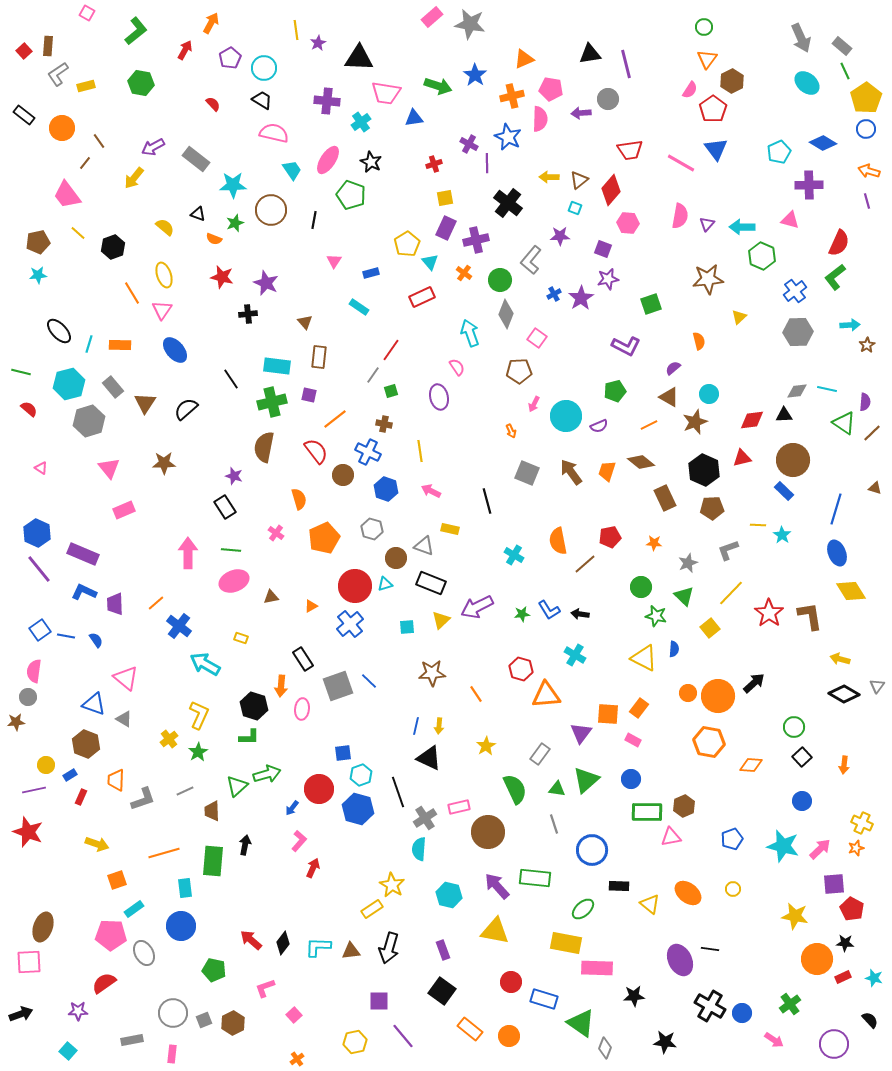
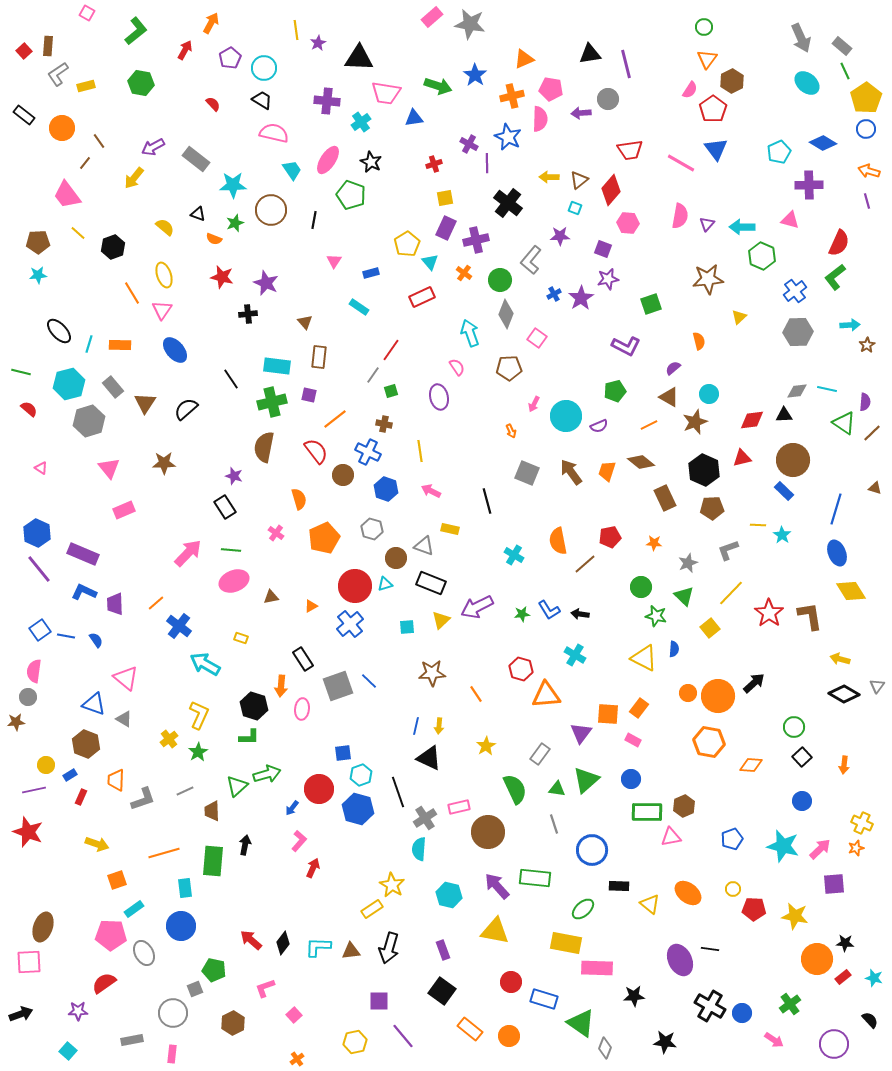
brown pentagon at (38, 242): rotated 10 degrees clockwise
brown pentagon at (519, 371): moved 10 px left, 3 px up
pink arrow at (188, 553): rotated 44 degrees clockwise
red pentagon at (852, 909): moved 98 px left; rotated 25 degrees counterclockwise
red rectangle at (843, 977): rotated 14 degrees counterclockwise
gray square at (204, 1020): moved 9 px left, 31 px up
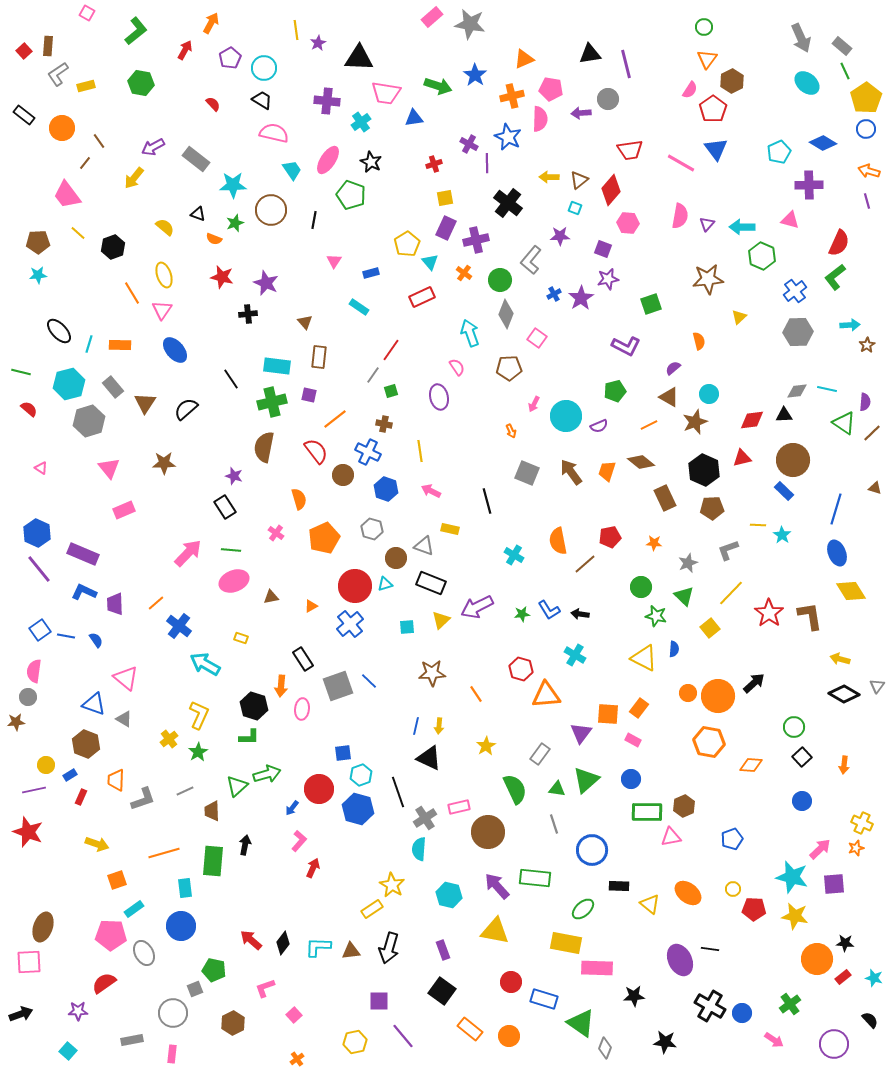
cyan star at (783, 846): moved 9 px right, 31 px down
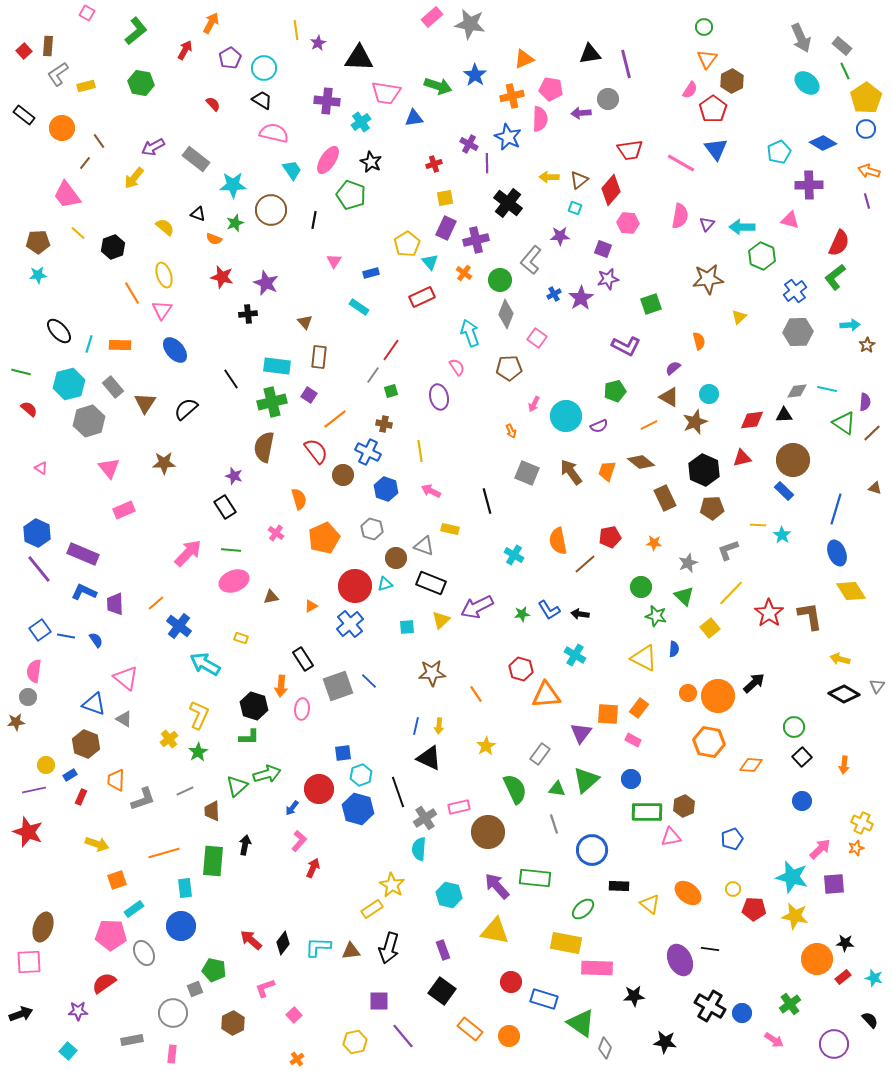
purple square at (309, 395): rotated 21 degrees clockwise
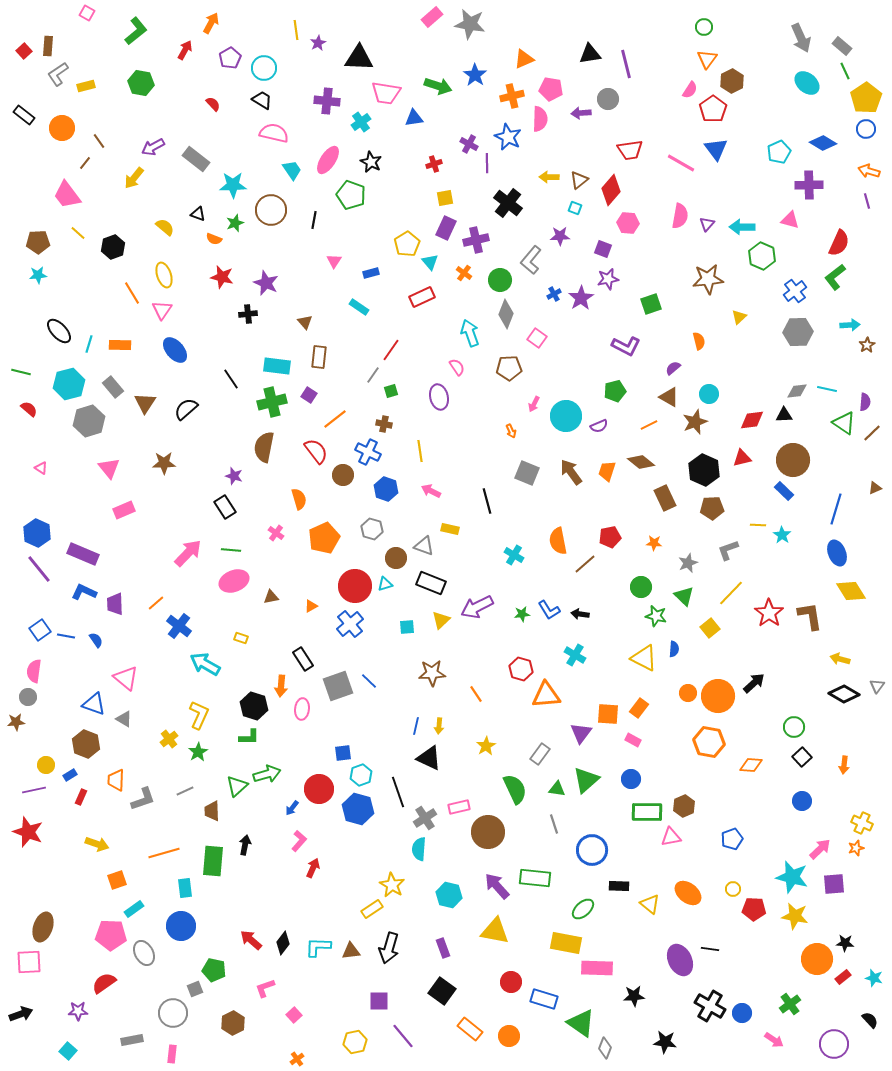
brown triangle at (875, 488): rotated 40 degrees counterclockwise
purple rectangle at (443, 950): moved 2 px up
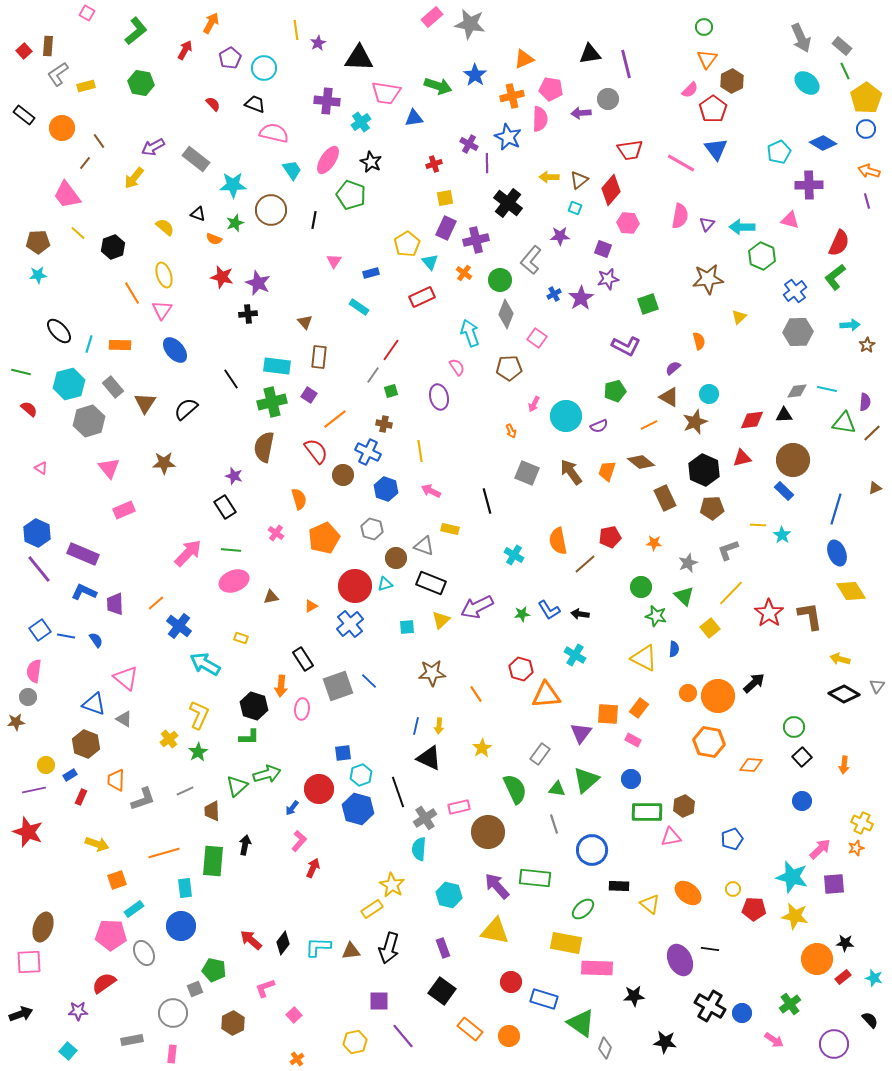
pink semicircle at (690, 90): rotated 12 degrees clockwise
black trapezoid at (262, 100): moved 7 px left, 4 px down; rotated 10 degrees counterclockwise
purple star at (266, 283): moved 8 px left
green square at (651, 304): moved 3 px left
green triangle at (844, 423): rotated 25 degrees counterclockwise
yellow star at (486, 746): moved 4 px left, 2 px down
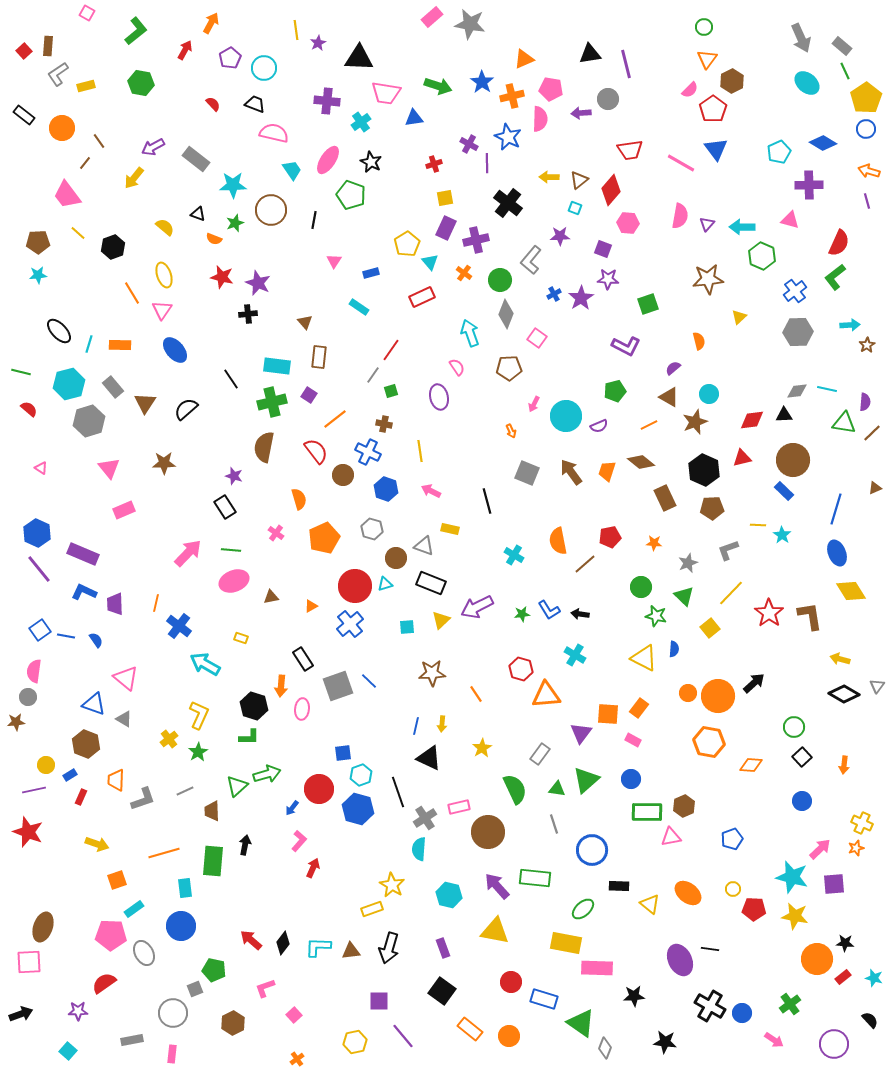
blue star at (475, 75): moved 7 px right, 7 px down
purple star at (608, 279): rotated 15 degrees clockwise
orange line at (156, 603): rotated 36 degrees counterclockwise
yellow arrow at (439, 726): moved 3 px right, 2 px up
yellow rectangle at (372, 909): rotated 15 degrees clockwise
